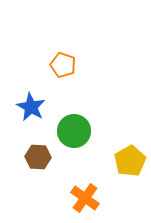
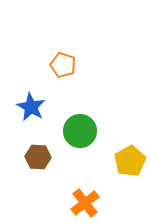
green circle: moved 6 px right
orange cross: moved 5 px down; rotated 16 degrees clockwise
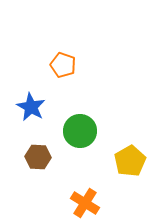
orange cross: rotated 20 degrees counterclockwise
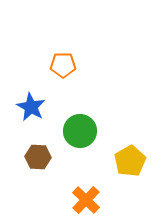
orange pentagon: rotated 20 degrees counterclockwise
orange cross: moved 1 px right, 3 px up; rotated 12 degrees clockwise
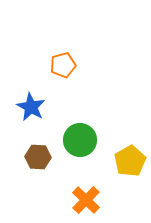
orange pentagon: rotated 15 degrees counterclockwise
green circle: moved 9 px down
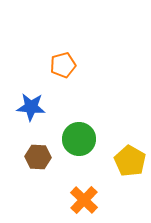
blue star: rotated 24 degrees counterclockwise
green circle: moved 1 px left, 1 px up
yellow pentagon: rotated 12 degrees counterclockwise
orange cross: moved 2 px left
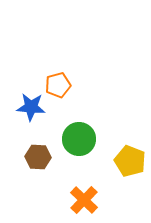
orange pentagon: moved 5 px left, 20 px down
yellow pentagon: rotated 8 degrees counterclockwise
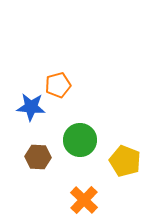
green circle: moved 1 px right, 1 px down
yellow pentagon: moved 5 px left
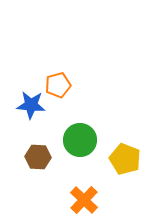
blue star: moved 2 px up
yellow pentagon: moved 2 px up
